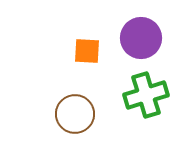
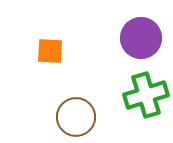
orange square: moved 37 px left
brown circle: moved 1 px right, 3 px down
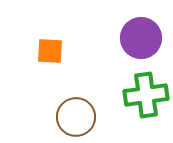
green cross: rotated 9 degrees clockwise
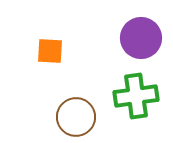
green cross: moved 10 px left, 1 px down
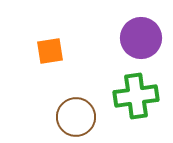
orange square: rotated 12 degrees counterclockwise
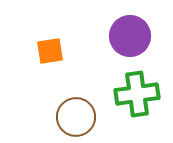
purple circle: moved 11 px left, 2 px up
green cross: moved 1 px right, 2 px up
